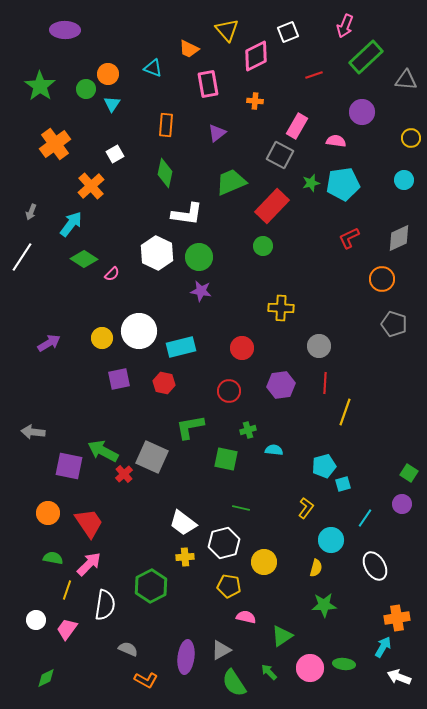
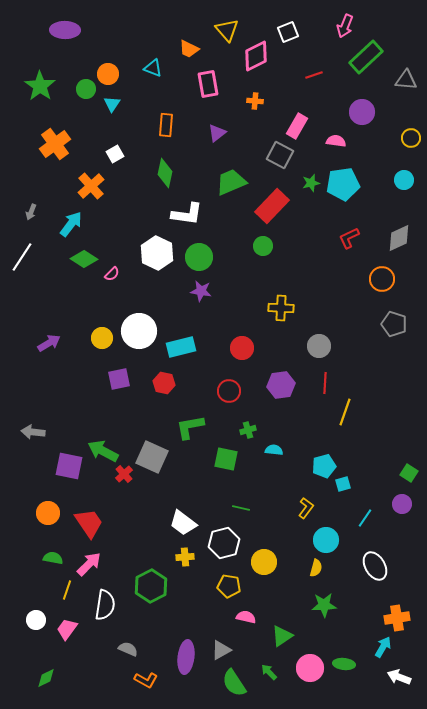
cyan circle at (331, 540): moved 5 px left
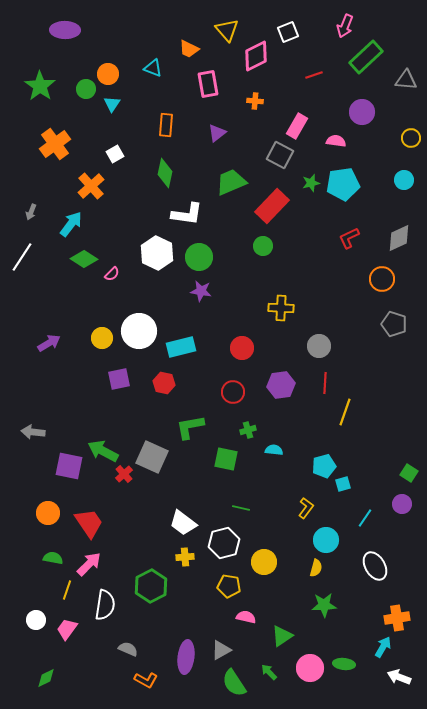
red circle at (229, 391): moved 4 px right, 1 px down
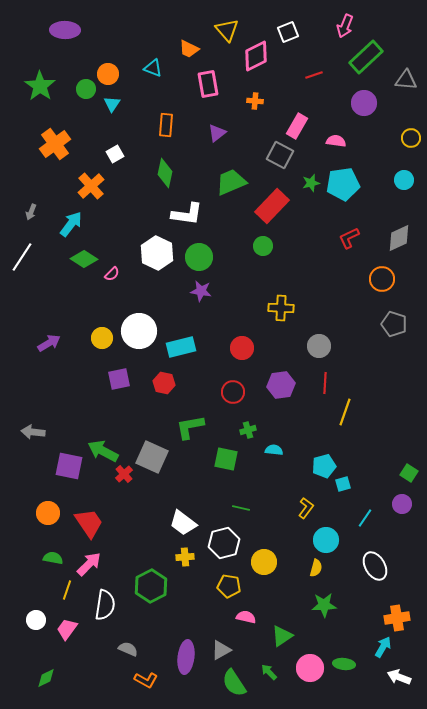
purple circle at (362, 112): moved 2 px right, 9 px up
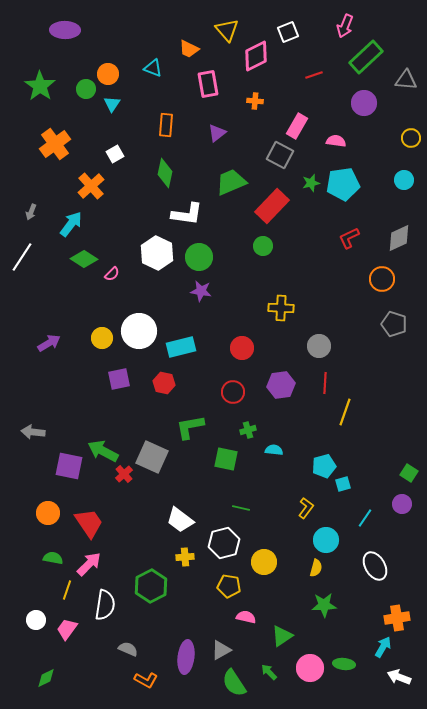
white trapezoid at (183, 523): moved 3 px left, 3 px up
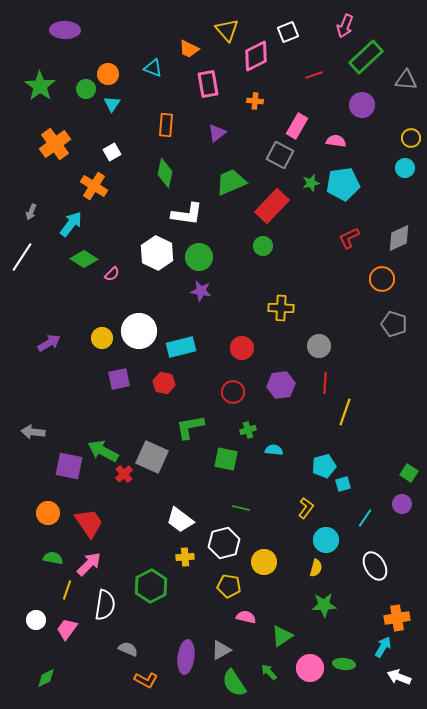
purple circle at (364, 103): moved 2 px left, 2 px down
white square at (115, 154): moved 3 px left, 2 px up
cyan circle at (404, 180): moved 1 px right, 12 px up
orange cross at (91, 186): moved 3 px right; rotated 16 degrees counterclockwise
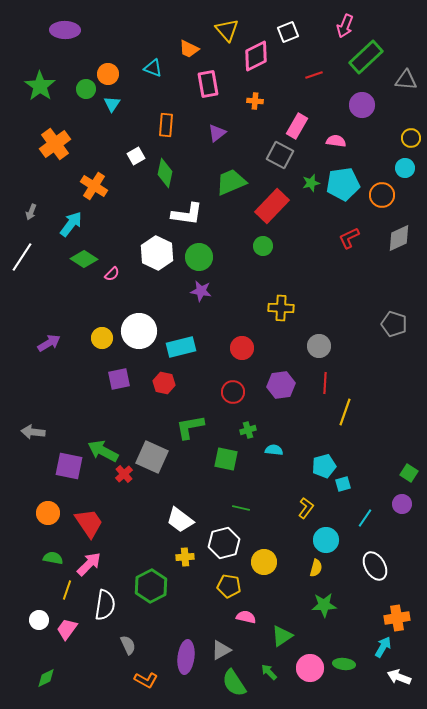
white square at (112, 152): moved 24 px right, 4 px down
orange circle at (382, 279): moved 84 px up
white circle at (36, 620): moved 3 px right
gray semicircle at (128, 649): moved 4 px up; rotated 42 degrees clockwise
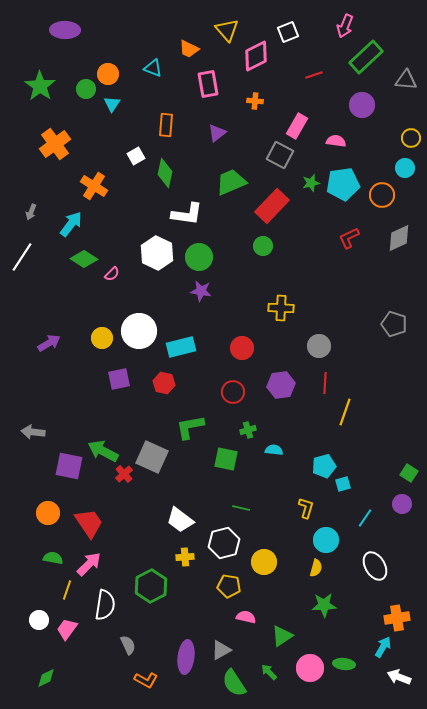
yellow L-shape at (306, 508): rotated 20 degrees counterclockwise
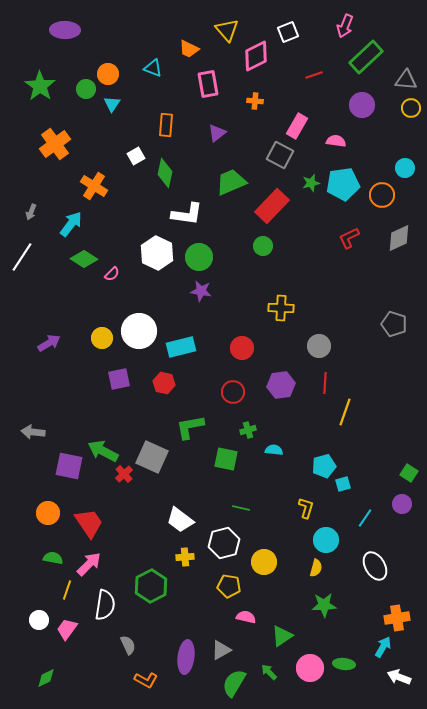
yellow circle at (411, 138): moved 30 px up
green semicircle at (234, 683): rotated 64 degrees clockwise
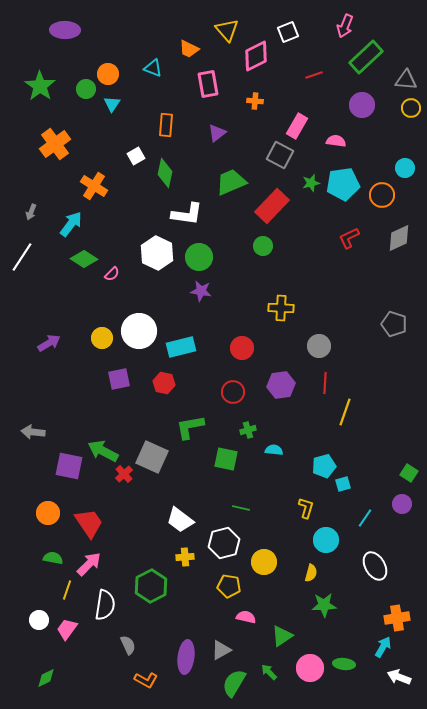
yellow semicircle at (316, 568): moved 5 px left, 5 px down
